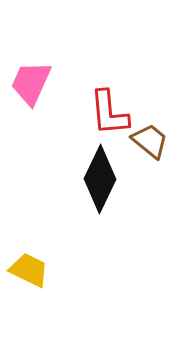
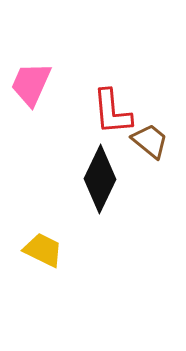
pink trapezoid: moved 1 px down
red L-shape: moved 3 px right, 1 px up
yellow trapezoid: moved 14 px right, 20 px up
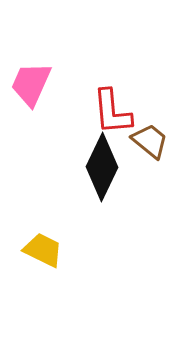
black diamond: moved 2 px right, 12 px up
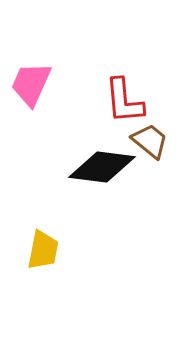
red L-shape: moved 12 px right, 11 px up
black diamond: rotated 72 degrees clockwise
yellow trapezoid: rotated 75 degrees clockwise
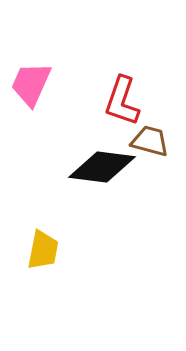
red L-shape: moved 2 px left; rotated 24 degrees clockwise
brown trapezoid: rotated 24 degrees counterclockwise
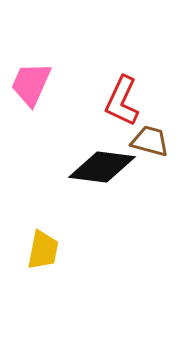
red L-shape: rotated 6 degrees clockwise
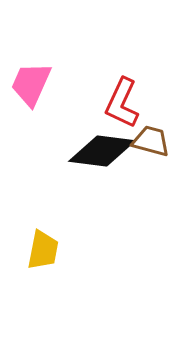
red L-shape: moved 2 px down
brown trapezoid: moved 1 px right
black diamond: moved 16 px up
